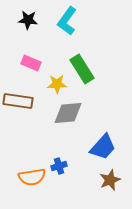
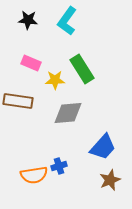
yellow star: moved 2 px left, 4 px up
orange semicircle: moved 2 px right, 2 px up
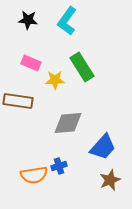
green rectangle: moved 2 px up
gray diamond: moved 10 px down
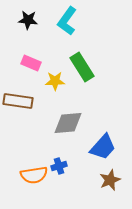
yellow star: moved 1 px down
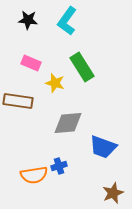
yellow star: moved 2 px down; rotated 18 degrees clockwise
blue trapezoid: rotated 68 degrees clockwise
brown star: moved 3 px right, 13 px down
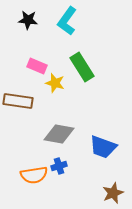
pink rectangle: moved 6 px right, 3 px down
gray diamond: moved 9 px left, 11 px down; rotated 16 degrees clockwise
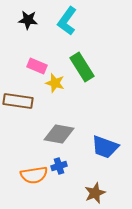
blue trapezoid: moved 2 px right
brown star: moved 18 px left
